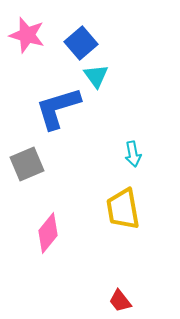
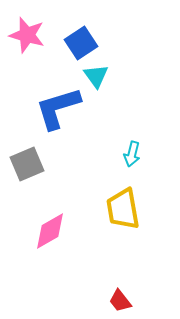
blue square: rotated 8 degrees clockwise
cyan arrow: moved 1 px left; rotated 25 degrees clockwise
pink diamond: moved 2 px right, 2 px up; rotated 21 degrees clockwise
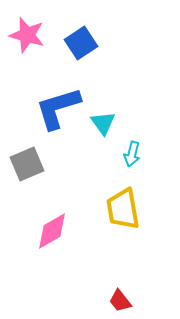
cyan triangle: moved 7 px right, 47 px down
pink diamond: moved 2 px right
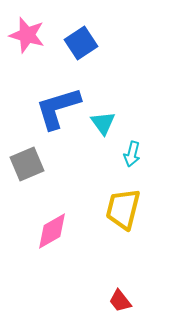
yellow trapezoid: rotated 24 degrees clockwise
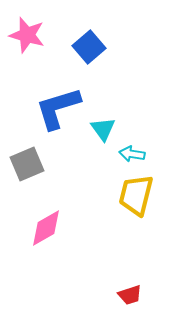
blue square: moved 8 px right, 4 px down; rotated 8 degrees counterclockwise
cyan triangle: moved 6 px down
cyan arrow: rotated 85 degrees clockwise
yellow trapezoid: moved 13 px right, 14 px up
pink diamond: moved 6 px left, 3 px up
red trapezoid: moved 10 px right, 6 px up; rotated 70 degrees counterclockwise
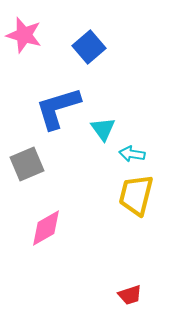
pink star: moved 3 px left
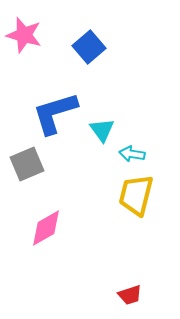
blue L-shape: moved 3 px left, 5 px down
cyan triangle: moved 1 px left, 1 px down
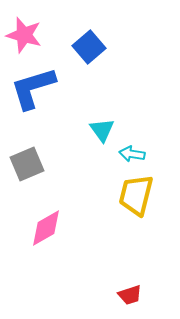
blue L-shape: moved 22 px left, 25 px up
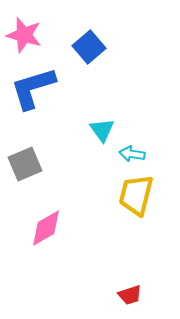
gray square: moved 2 px left
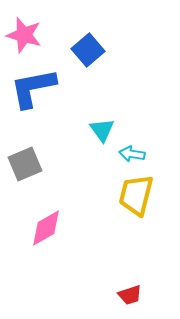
blue square: moved 1 px left, 3 px down
blue L-shape: rotated 6 degrees clockwise
